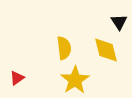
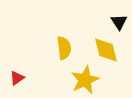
yellow star: moved 10 px right; rotated 8 degrees clockwise
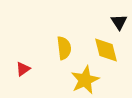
red triangle: moved 6 px right, 9 px up
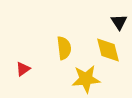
yellow diamond: moved 2 px right
yellow star: moved 1 px right, 1 px up; rotated 20 degrees clockwise
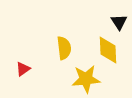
yellow diamond: rotated 12 degrees clockwise
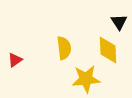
red triangle: moved 8 px left, 9 px up
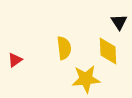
yellow diamond: moved 1 px down
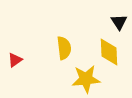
yellow diamond: moved 1 px right, 1 px down
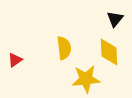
black triangle: moved 4 px left, 3 px up; rotated 12 degrees clockwise
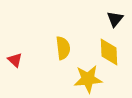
yellow semicircle: moved 1 px left
red triangle: rotated 42 degrees counterclockwise
yellow star: moved 2 px right
